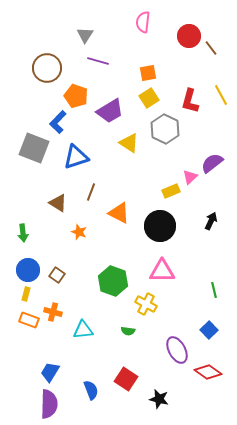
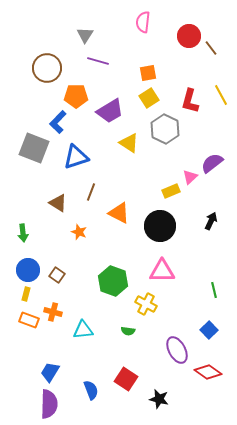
orange pentagon at (76, 96): rotated 20 degrees counterclockwise
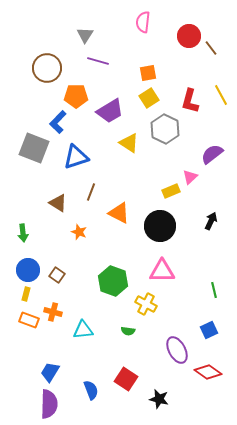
purple semicircle at (212, 163): moved 9 px up
blue square at (209, 330): rotated 18 degrees clockwise
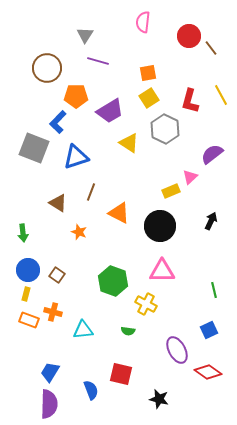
red square at (126, 379): moved 5 px left, 5 px up; rotated 20 degrees counterclockwise
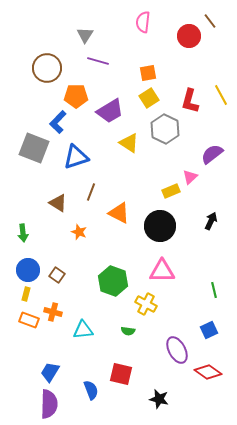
brown line at (211, 48): moved 1 px left, 27 px up
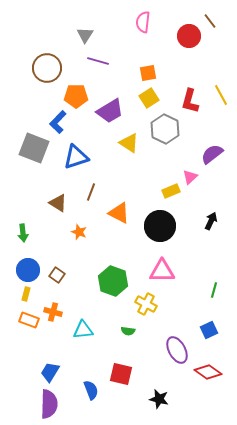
green line at (214, 290): rotated 28 degrees clockwise
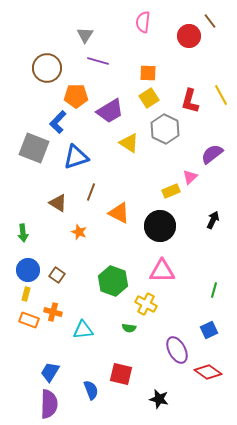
orange square at (148, 73): rotated 12 degrees clockwise
black arrow at (211, 221): moved 2 px right, 1 px up
green semicircle at (128, 331): moved 1 px right, 3 px up
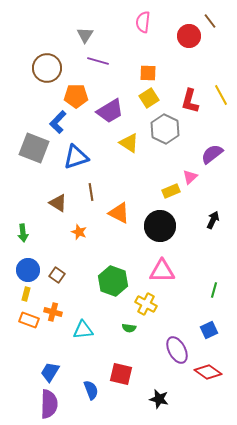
brown line at (91, 192): rotated 30 degrees counterclockwise
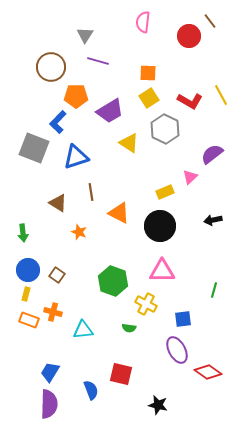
brown circle at (47, 68): moved 4 px right, 1 px up
red L-shape at (190, 101): rotated 75 degrees counterclockwise
yellow rectangle at (171, 191): moved 6 px left, 1 px down
black arrow at (213, 220): rotated 126 degrees counterclockwise
blue square at (209, 330): moved 26 px left, 11 px up; rotated 18 degrees clockwise
black star at (159, 399): moved 1 px left, 6 px down
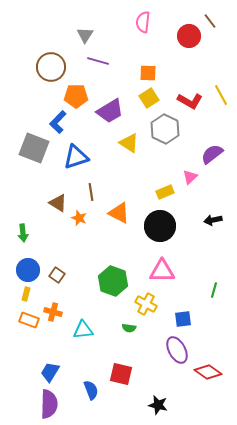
orange star at (79, 232): moved 14 px up
